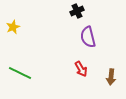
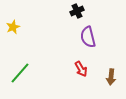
green line: rotated 75 degrees counterclockwise
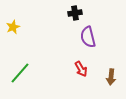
black cross: moved 2 px left, 2 px down; rotated 16 degrees clockwise
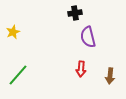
yellow star: moved 5 px down
red arrow: rotated 35 degrees clockwise
green line: moved 2 px left, 2 px down
brown arrow: moved 1 px left, 1 px up
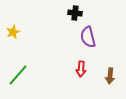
black cross: rotated 16 degrees clockwise
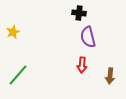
black cross: moved 4 px right
red arrow: moved 1 px right, 4 px up
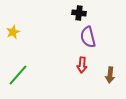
brown arrow: moved 1 px up
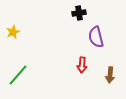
black cross: rotated 16 degrees counterclockwise
purple semicircle: moved 8 px right
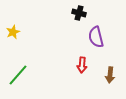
black cross: rotated 24 degrees clockwise
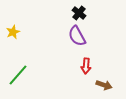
black cross: rotated 24 degrees clockwise
purple semicircle: moved 19 px left, 1 px up; rotated 15 degrees counterclockwise
red arrow: moved 4 px right, 1 px down
brown arrow: moved 6 px left, 10 px down; rotated 77 degrees counterclockwise
